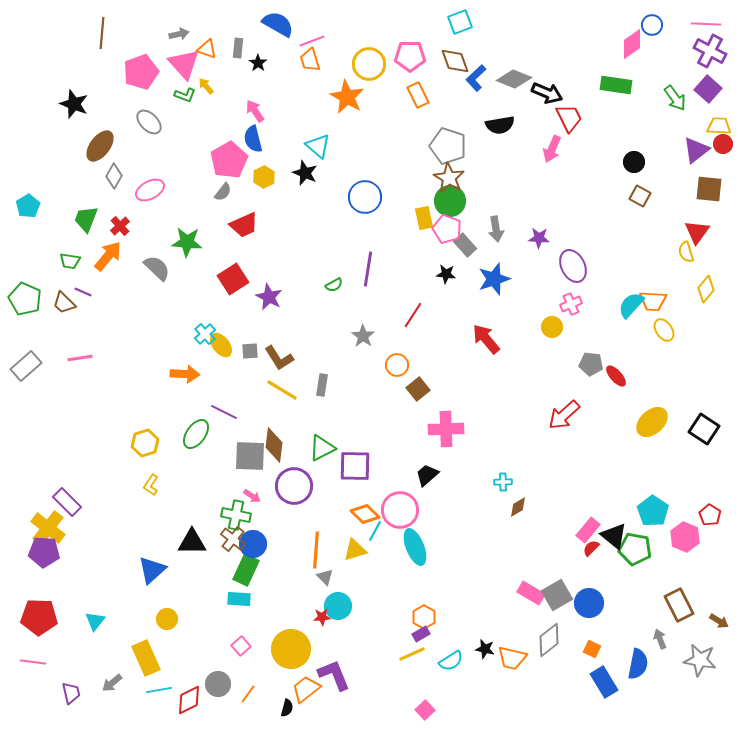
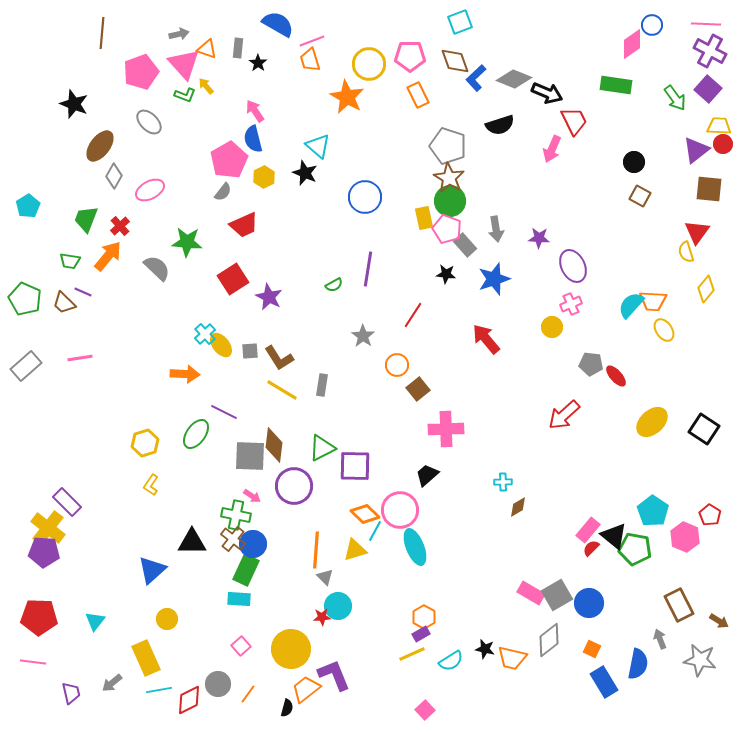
red trapezoid at (569, 118): moved 5 px right, 3 px down
black semicircle at (500, 125): rotated 8 degrees counterclockwise
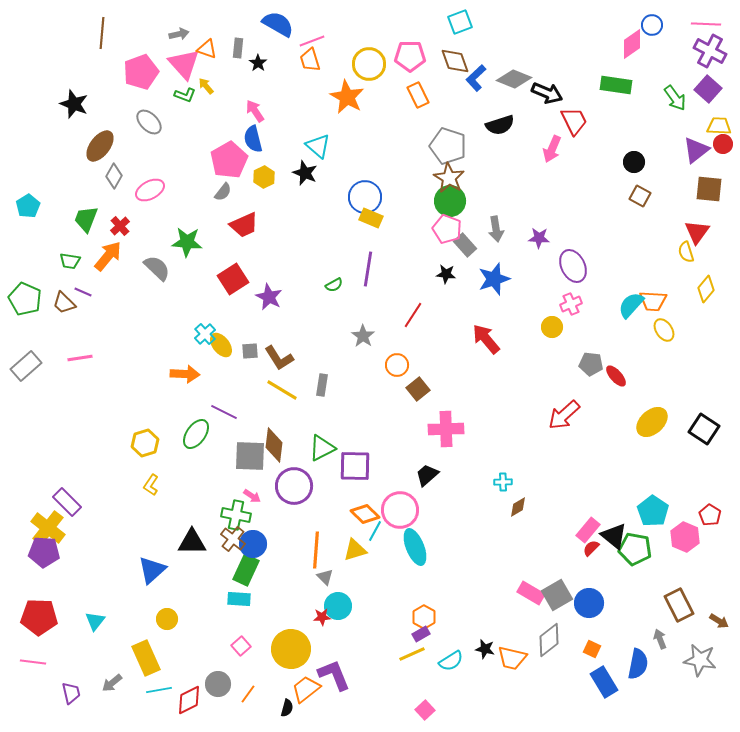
yellow rectangle at (424, 218): moved 53 px left; rotated 55 degrees counterclockwise
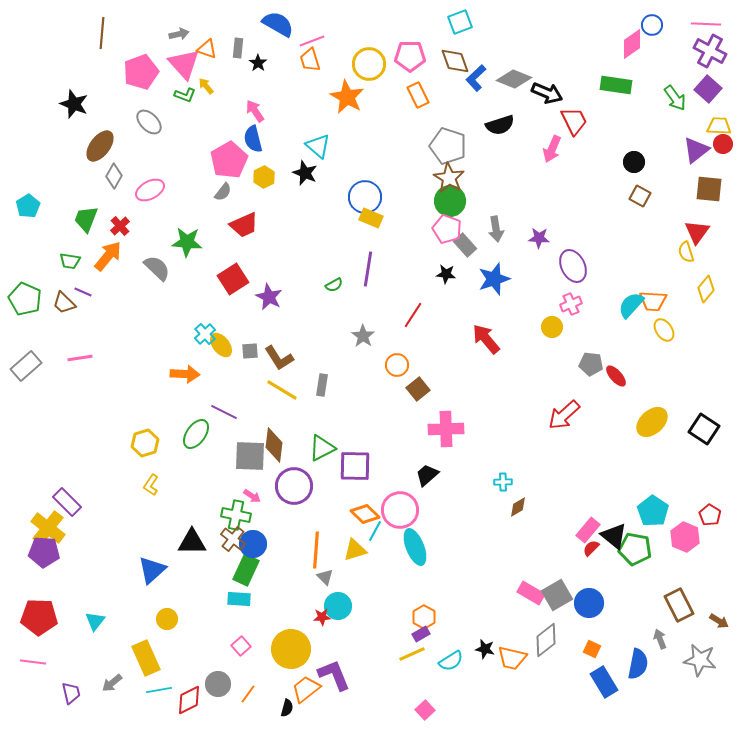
gray diamond at (549, 640): moved 3 px left
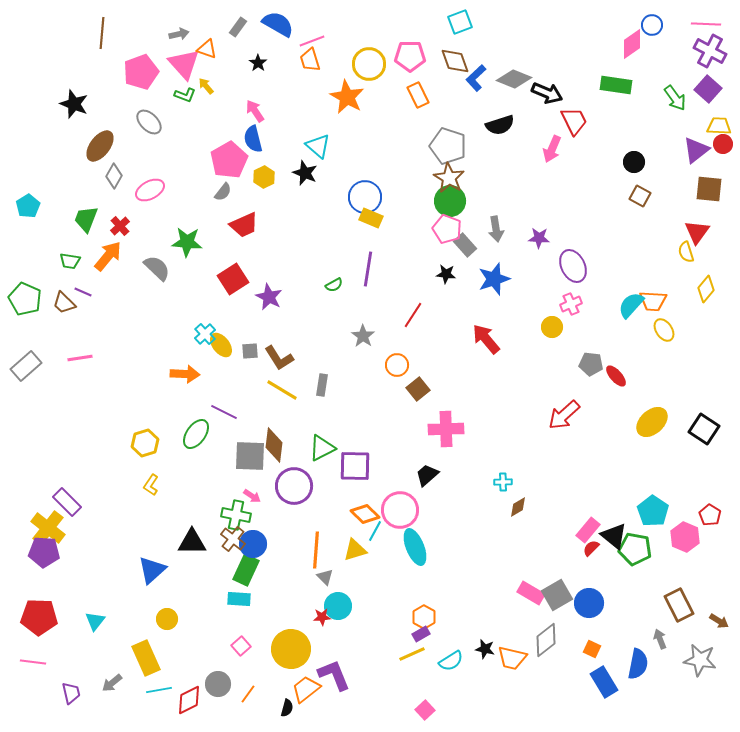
gray rectangle at (238, 48): moved 21 px up; rotated 30 degrees clockwise
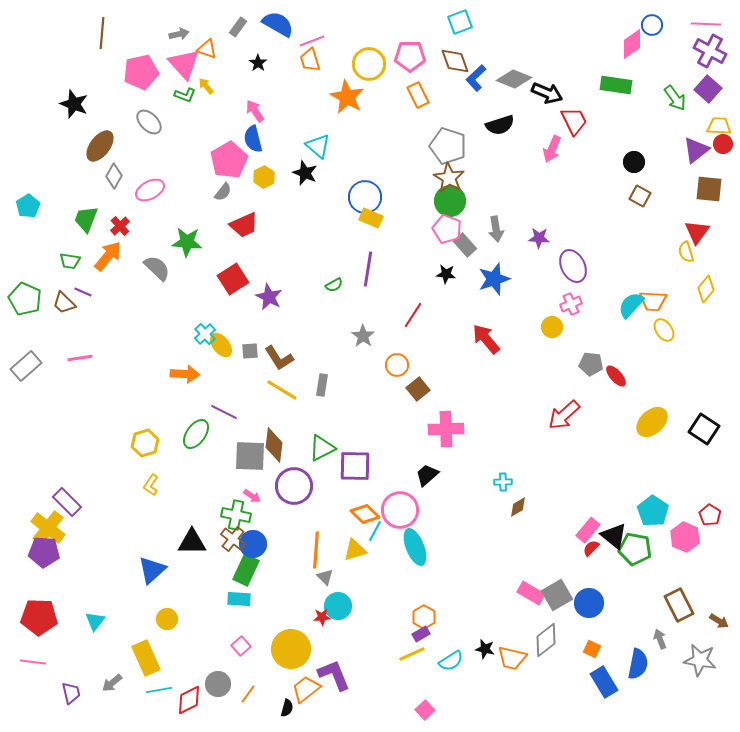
pink pentagon at (141, 72): rotated 8 degrees clockwise
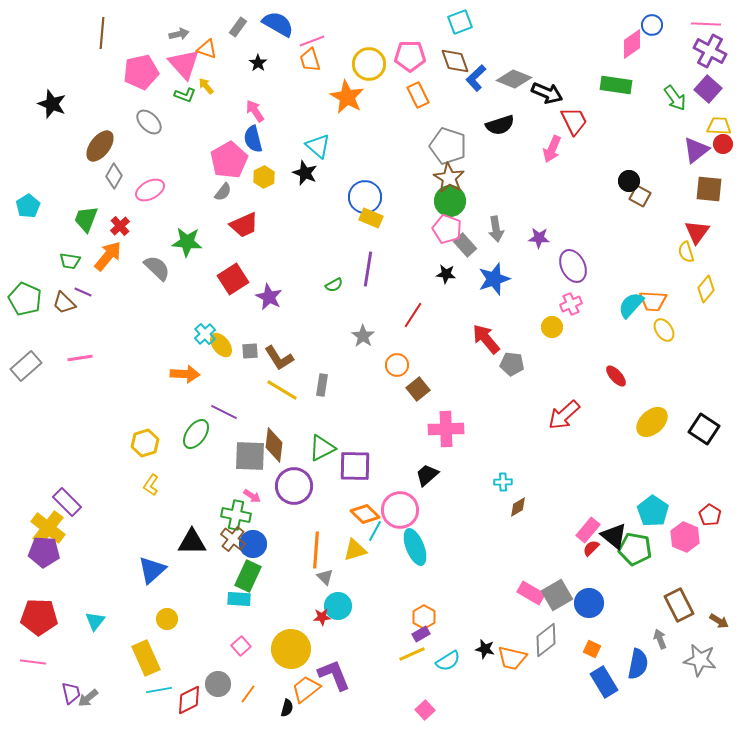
black star at (74, 104): moved 22 px left
black circle at (634, 162): moved 5 px left, 19 px down
gray pentagon at (591, 364): moved 79 px left
green rectangle at (246, 570): moved 2 px right, 6 px down
cyan semicircle at (451, 661): moved 3 px left
gray arrow at (112, 683): moved 24 px left, 15 px down
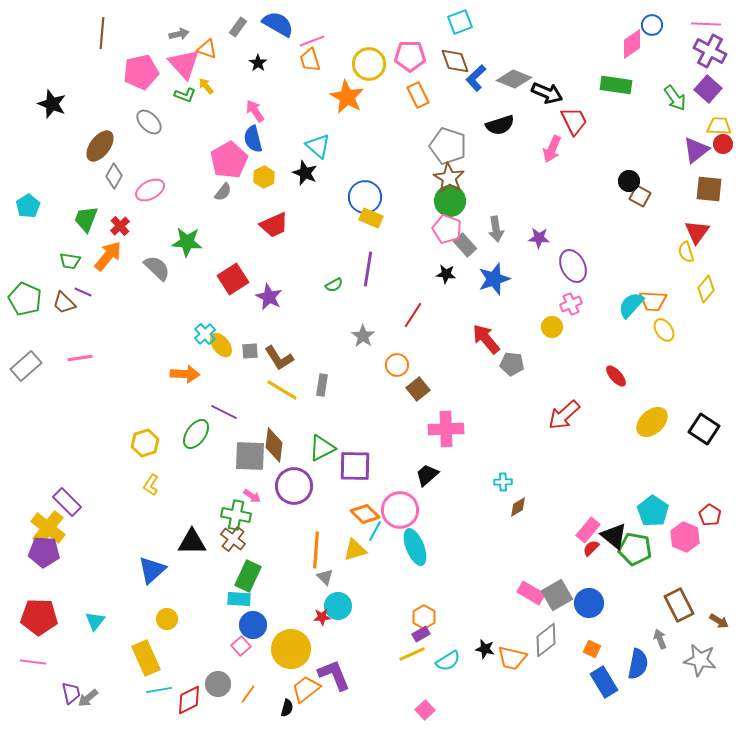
red trapezoid at (244, 225): moved 30 px right
blue circle at (253, 544): moved 81 px down
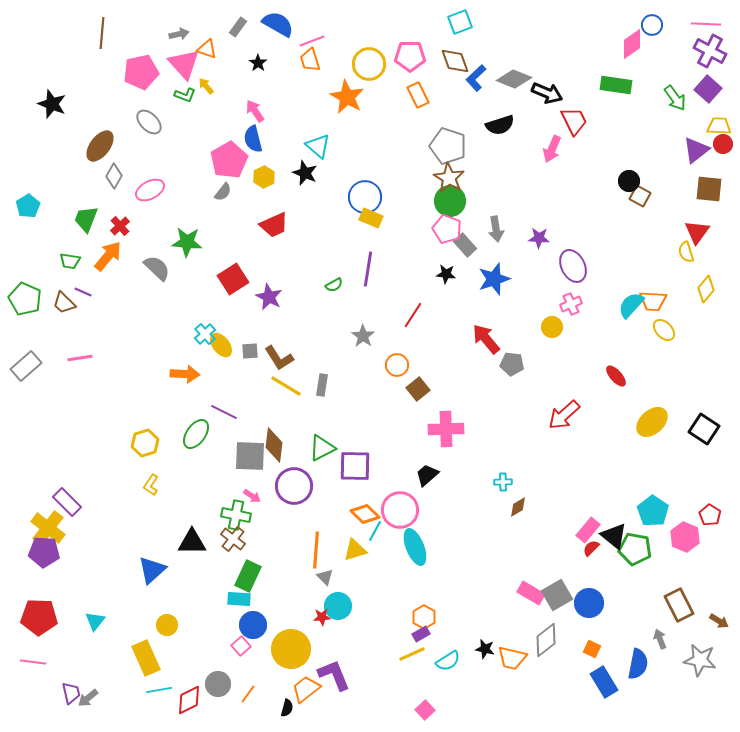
yellow ellipse at (664, 330): rotated 10 degrees counterclockwise
yellow line at (282, 390): moved 4 px right, 4 px up
yellow circle at (167, 619): moved 6 px down
